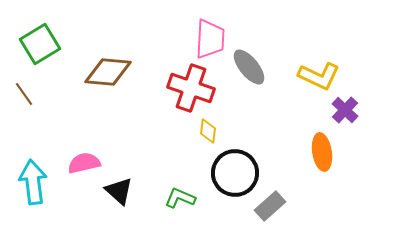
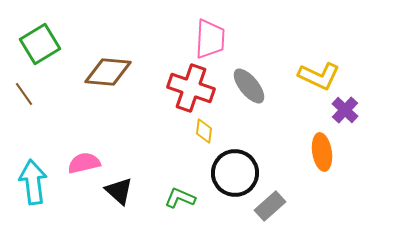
gray ellipse: moved 19 px down
yellow diamond: moved 4 px left
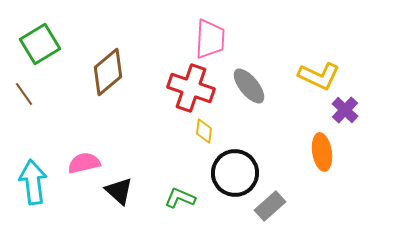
brown diamond: rotated 45 degrees counterclockwise
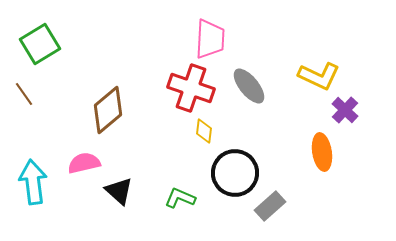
brown diamond: moved 38 px down
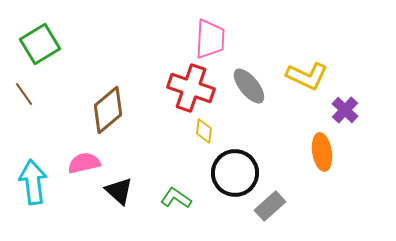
yellow L-shape: moved 12 px left
green L-shape: moved 4 px left; rotated 12 degrees clockwise
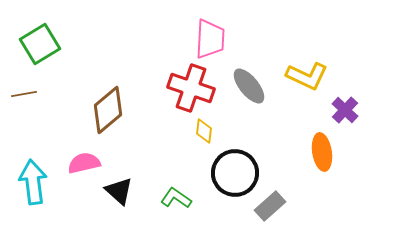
brown line: rotated 65 degrees counterclockwise
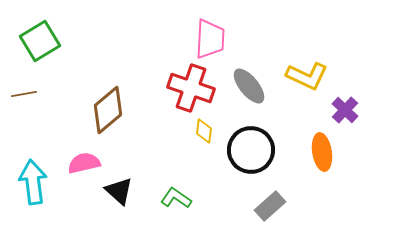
green square: moved 3 px up
black circle: moved 16 px right, 23 px up
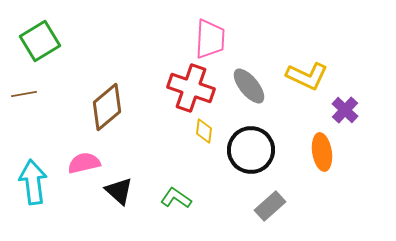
brown diamond: moved 1 px left, 3 px up
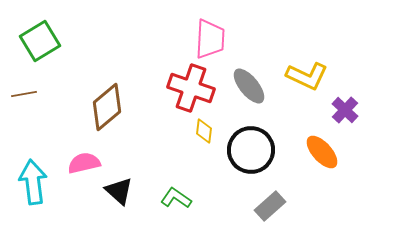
orange ellipse: rotated 33 degrees counterclockwise
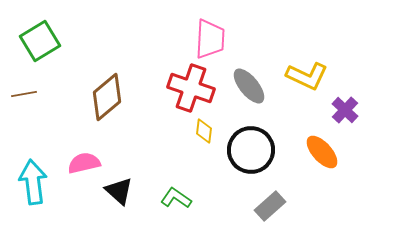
brown diamond: moved 10 px up
